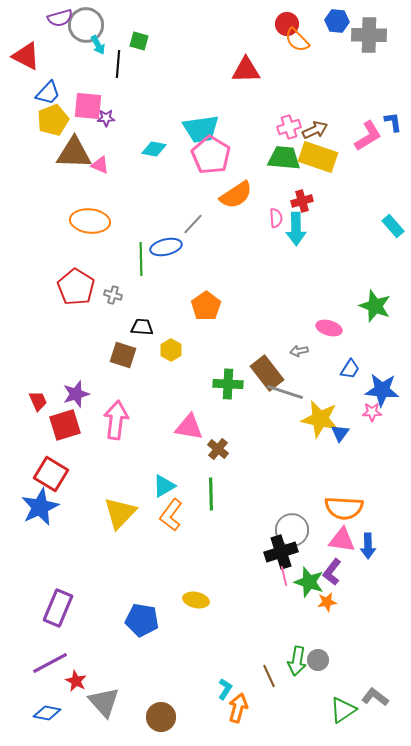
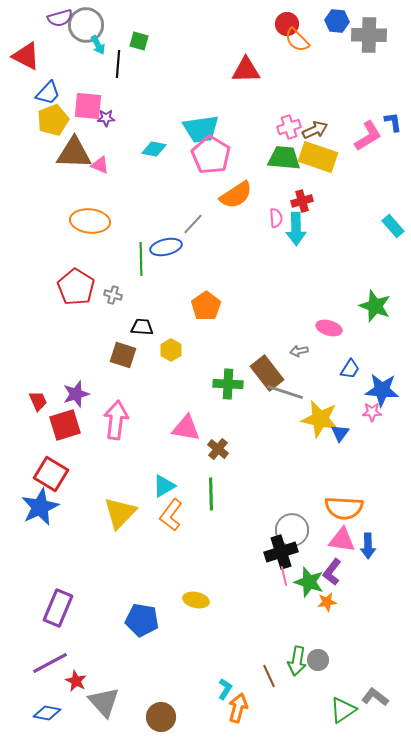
pink triangle at (189, 427): moved 3 px left, 1 px down
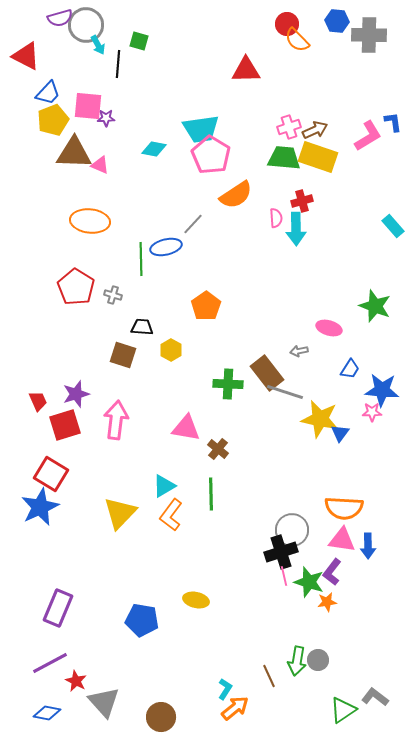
orange arrow at (238, 708): moved 3 px left; rotated 36 degrees clockwise
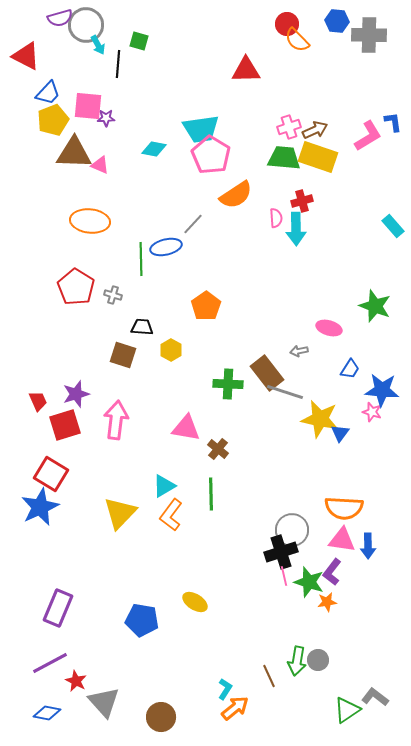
pink star at (372, 412): rotated 18 degrees clockwise
yellow ellipse at (196, 600): moved 1 px left, 2 px down; rotated 20 degrees clockwise
green triangle at (343, 710): moved 4 px right
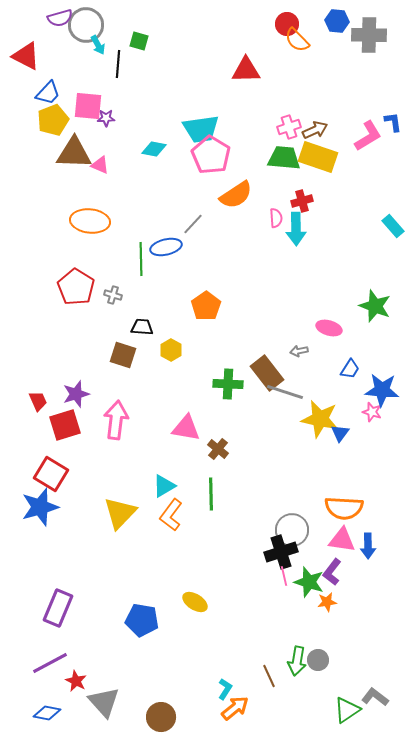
blue star at (40, 507): rotated 9 degrees clockwise
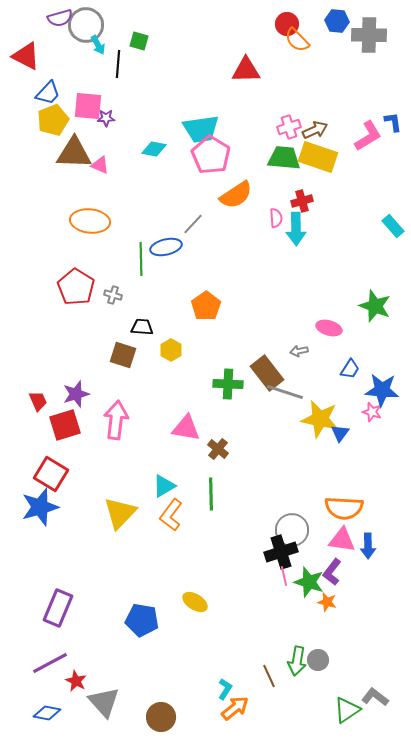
orange star at (327, 602): rotated 24 degrees clockwise
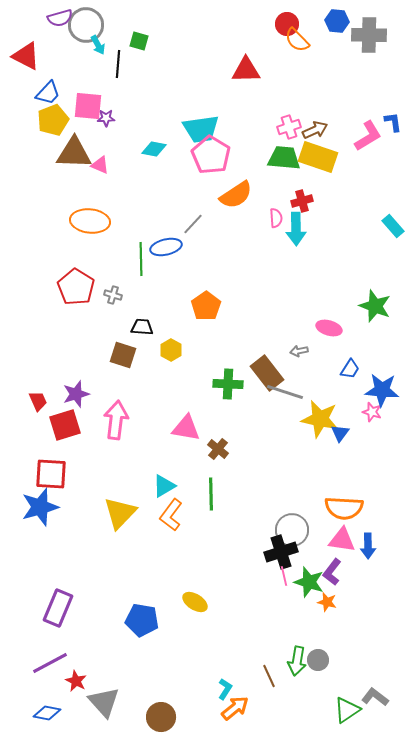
red square at (51, 474): rotated 28 degrees counterclockwise
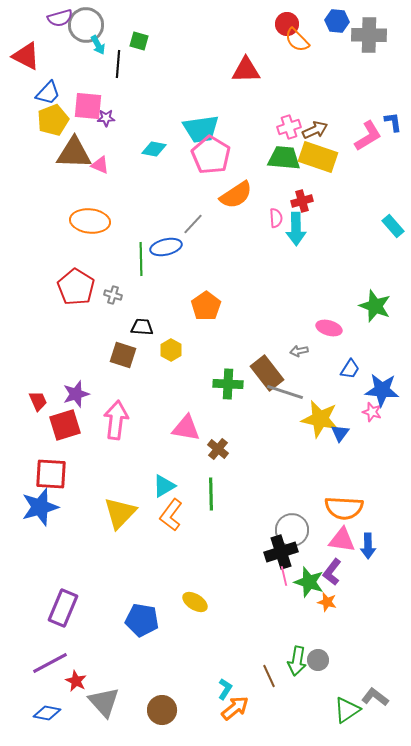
purple rectangle at (58, 608): moved 5 px right
brown circle at (161, 717): moved 1 px right, 7 px up
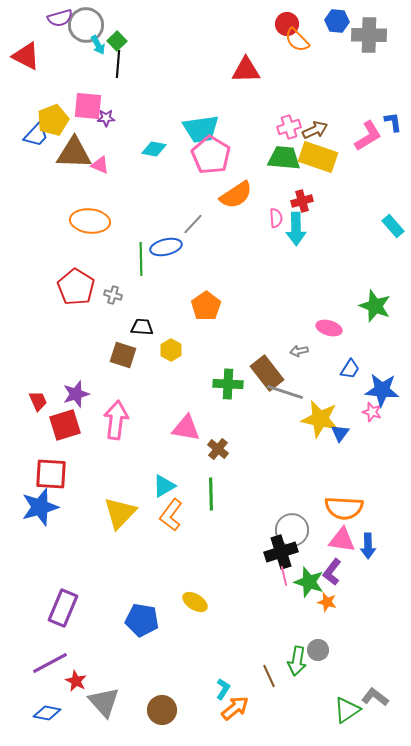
green square at (139, 41): moved 22 px left; rotated 30 degrees clockwise
blue trapezoid at (48, 93): moved 12 px left, 42 px down
gray circle at (318, 660): moved 10 px up
cyan L-shape at (225, 689): moved 2 px left
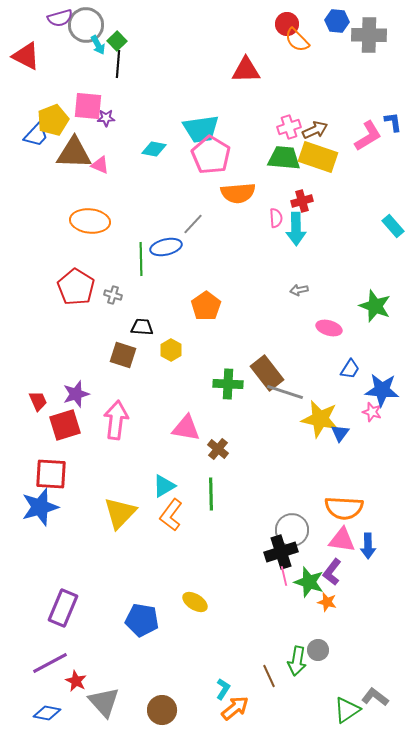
orange semicircle at (236, 195): moved 2 px right, 2 px up; rotated 28 degrees clockwise
gray arrow at (299, 351): moved 61 px up
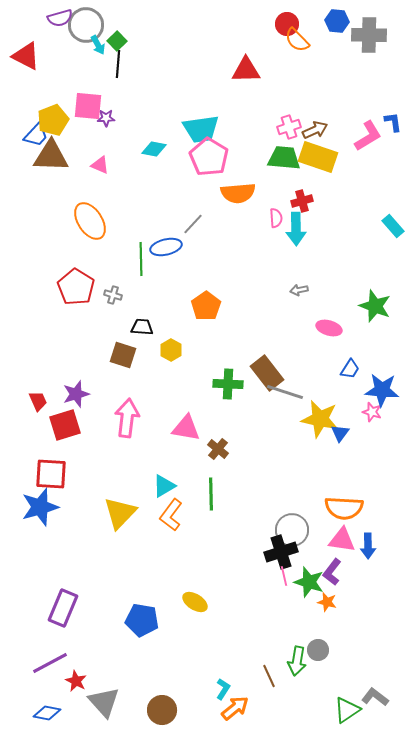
brown triangle at (74, 153): moved 23 px left, 3 px down
pink pentagon at (211, 155): moved 2 px left, 2 px down
orange ellipse at (90, 221): rotated 51 degrees clockwise
pink arrow at (116, 420): moved 11 px right, 2 px up
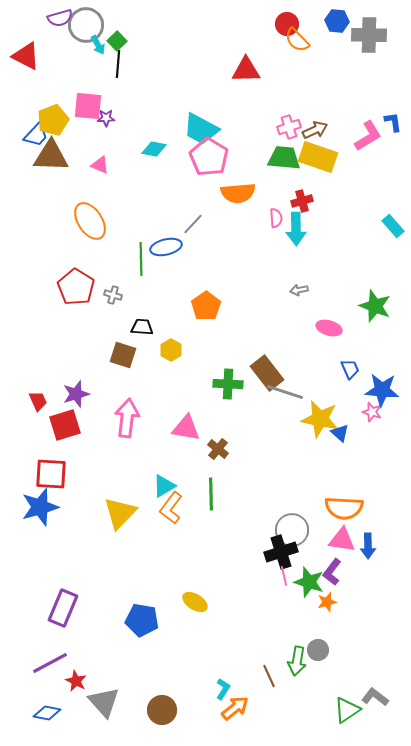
cyan trapezoid at (201, 129): rotated 36 degrees clockwise
blue trapezoid at (350, 369): rotated 55 degrees counterclockwise
blue triangle at (340, 433): rotated 24 degrees counterclockwise
orange L-shape at (171, 515): moved 7 px up
orange star at (327, 602): rotated 30 degrees counterclockwise
